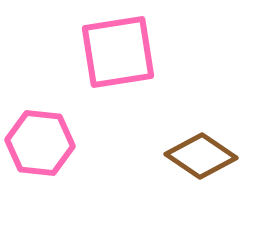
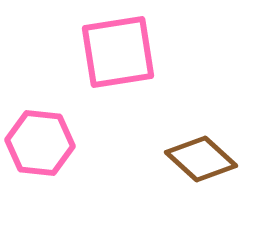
brown diamond: moved 3 px down; rotated 8 degrees clockwise
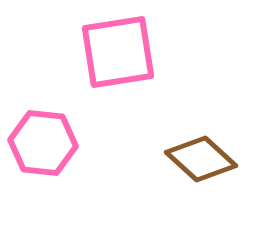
pink hexagon: moved 3 px right
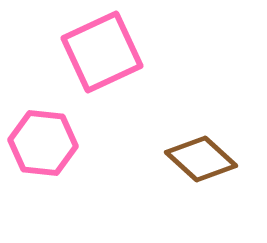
pink square: moved 16 px left; rotated 16 degrees counterclockwise
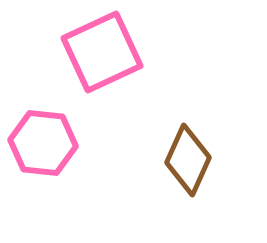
brown diamond: moved 13 px left, 1 px down; rotated 72 degrees clockwise
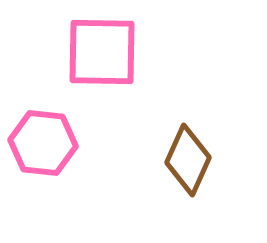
pink square: rotated 26 degrees clockwise
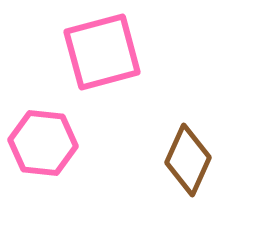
pink square: rotated 16 degrees counterclockwise
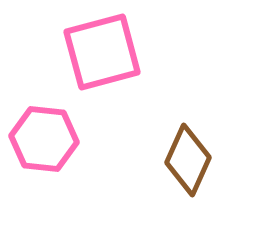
pink hexagon: moved 1 px right, 4 px up
